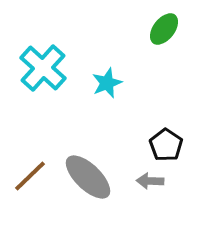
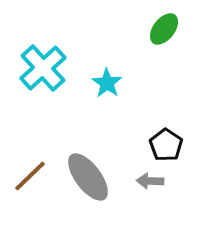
cyan cross: rotated 6 degrees clockwise
cyan star: rotated 16 degrees counterclockwise
gray ellipse: rotated 9 degrees clockwise
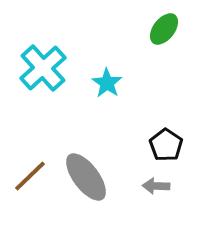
gray ellipse: moved 2 px left
gray arrow: moved 6 px right, 5 px down
